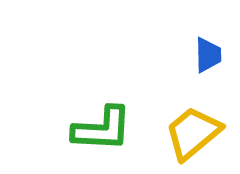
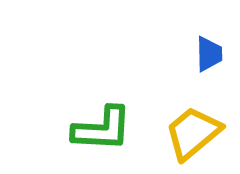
blue trapezoid: moved 1 px right, 1 px up
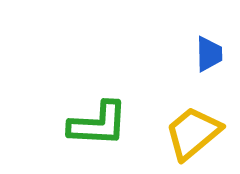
green L-shape: moved 4 px left, 5 px up
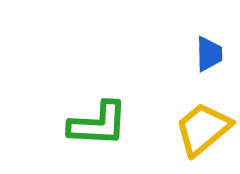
yellow trapezoid: moved 10 px right, 4 px up
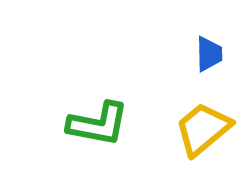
green L-shape: rotated 8 degrees clockwise
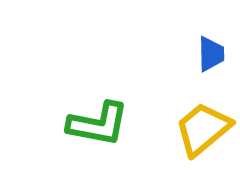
blue trapezoid: moved 2 px right
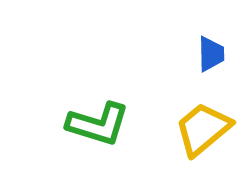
green L-shape: rotated 6 degrees clockwise
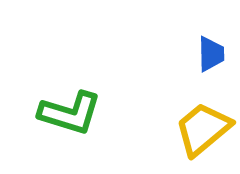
green L-shape: moved 28 px left, 11 px up
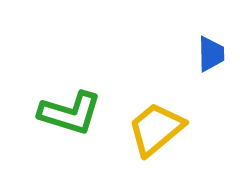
yellow trapezoid: moved 47 px left
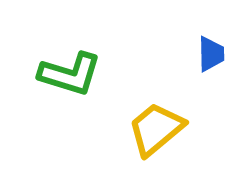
green L-shape: moved 39 px up
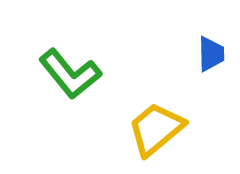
green L-shape: rotated 34 degrees clockwise
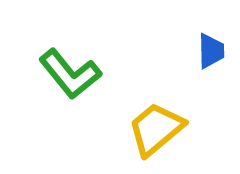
blue trapezoid: moved 3 px up
